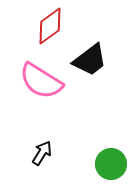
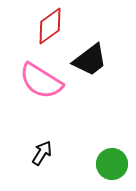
green circle: moved 1 px right
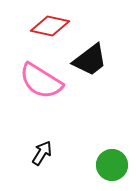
red diamond: rotated 48 degrees clockwise
green circle: moved 1 px down
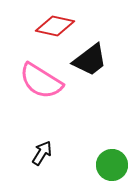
red diamond: moved 5 px right
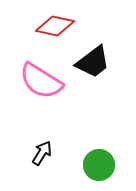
black trapezoid: moved 3 px right, 2 px down
green circle: moved 13 px left
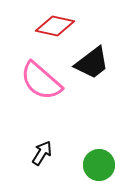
black trapezoid: moved 1 px left, 1 px down
pink semicircle: rotated 9 degrees clockwise
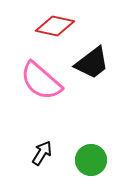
green circle: moved 8 px left, 5 px up
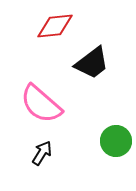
red diamond: rotated 18 degrees counterclockwise
pink semicircle: moved 23 px down
green circle: moved 25 px right, 19 px up
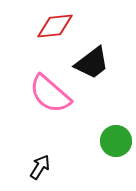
pink semicircle: moved 9 px right, 10 px up
black arrow: moved 2 px left, 14 px down
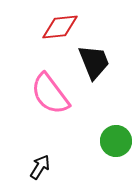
red diamond: moved 5 px right, 1 px down
black trapezoid: moved 2 px right, 1 px up; rotated 75 degrees counterclockwise
pink semicircle: rotated 12 degrees clockwise
